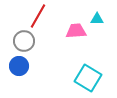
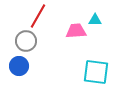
cyan triangle: moved 2 px left, 1 px down
gray circle: moved 2 px right
cyan square: moved 8 px right, 6 px up; rotated 24 degrees counterclockwise
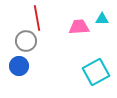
red line: moved 1 px left, 2 px down; rotated 40 degrees counterclockwise
cyan triangle: moved 7 px right, 1 px up
pink trapezoid: moved 3 px right, 4 px up
cyan square: rotated 36 degrees counterclockwise
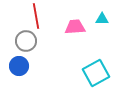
red line: moved 1 px left, 2 px up
pink trapezoid: moved 4 px left
cyan square: moved 1 px down
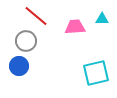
red line: rotated 40 degrees counterclockwise
cyan square: rotated 16 degrees clockwise
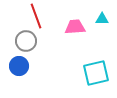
red line: rotated 30 degrees clockwise
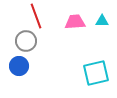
cyan triangle: moved 2 px down
pink trapezoid: moved 5 px up
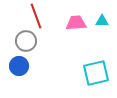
pink trapezoid: moved 1 px right, 1 px down
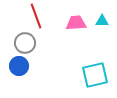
gray circle: moved 1 px left, 2 px down
cyan square: moved 1 px left, 2 px down
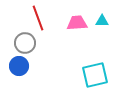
red line: moved 2 px right, 2 px down
pink trapezoid: moved 1 px right
